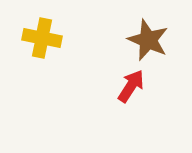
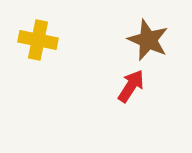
yellow cross: moved 4 px left, 2 px down
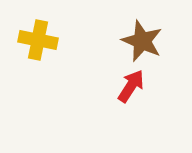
brown star: moved 6 px left, 1 px down
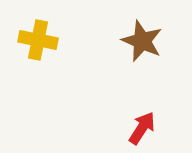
red arrow: moved 11 px right, 42 px down
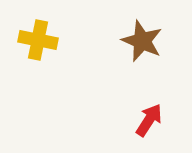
red arrow: moved 7 px right, 8 px up
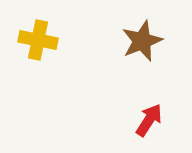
brown star: rotated 27 degrees clockwise
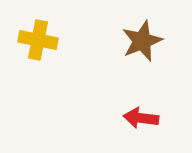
red arrow: moved 8 px left, 2 px up; rotated 116 degrees counterclockwise
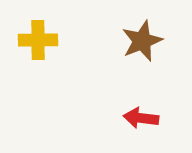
yellow cross: rotated 12 degrees counterclockwise
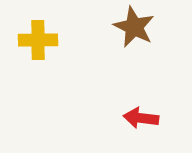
brown star: moved 8 px left, 14 px up; rotated 24 degrees counterclockwise
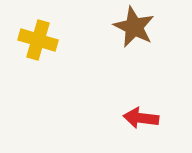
yellow cross: rotated 18 degrees clockwise
